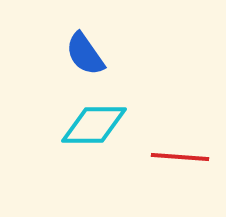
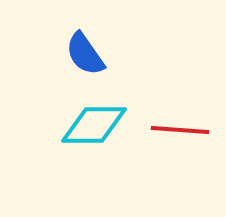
red line: moved 27 px up
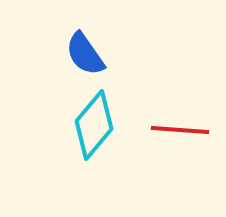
cyan diamond: rotated 50 degrees counterclockwise
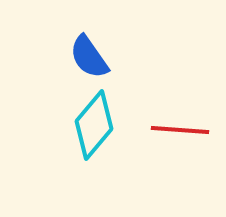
blue semicircle: moved 4 px right, 3 px down
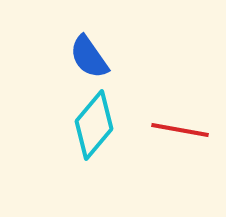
red line: rotated 6 degrees clockwise
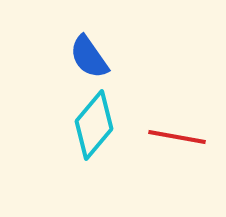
red line: moved 3 px left, 7 px down
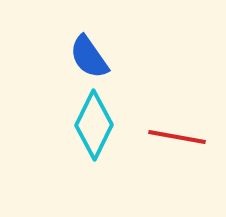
cyan diamond: rotated 14 degrees counterclockwise
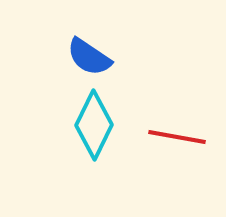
blue semicircle: rotated 21 degrees counterclockwise
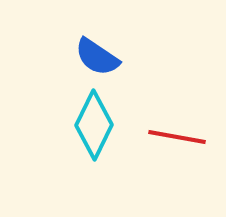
blue semicircle: moved 8 px right
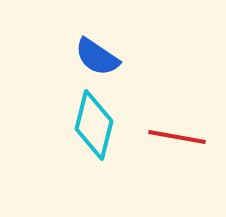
cyan diamond: rotated 12 degrees counterclockwise
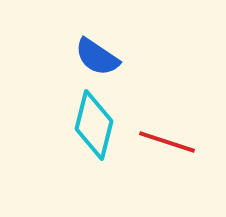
red line: moved 10 px left, 5 px down; rotated 8 degrees clockwise
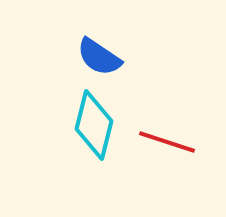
blue semicircle: moved 2 px right
